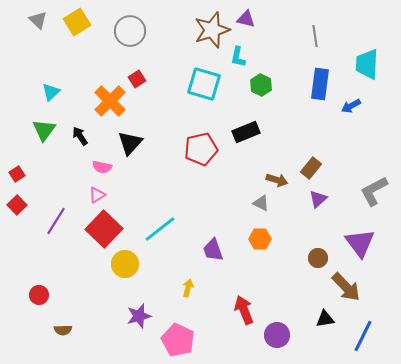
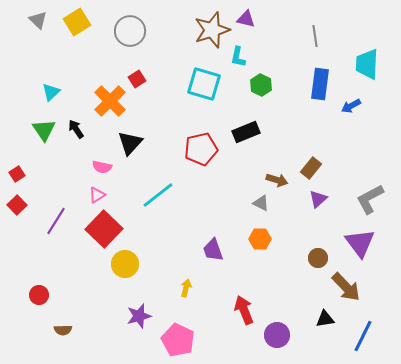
green triangle at (44, 130): rotated 10 degrees counterclockwise
black arrow at (80, 136): moved 4 px left, 7 px up
gray L-shape at (374, 191): moved 4 px left, 8 px down
cyan line at (160, 229): moved 2 px left, 34 px up
yellow arrow at (188, 288): moved 2 px left
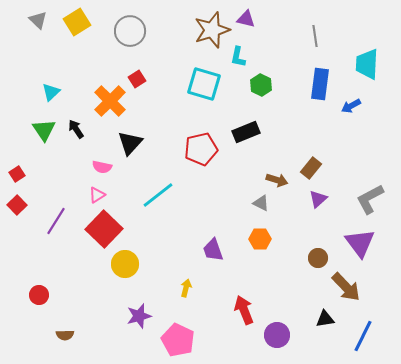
brown semicircle at (63, 330): moved 2 px right, 5 px down
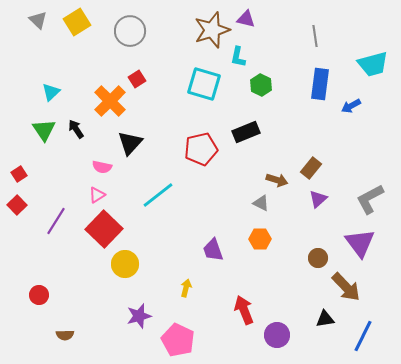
cyan trapezoid at (367, 64): moved 6 px right; rotated 108 degrees counterclockwise
red square at (17, 174): moved 2 px right
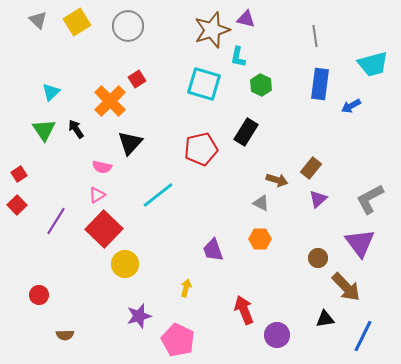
gray circle at (130, 31): moved 2 px left, 5 px up
black rectangle at (246, 132): rotated 36 degrees counterclockwise
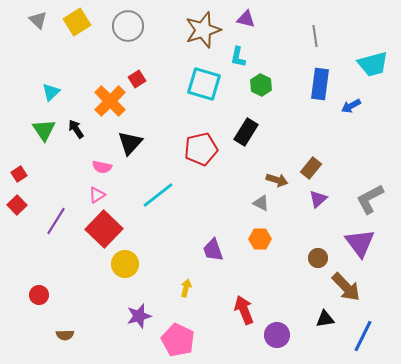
brown star at (212, 30): moved 9 px left
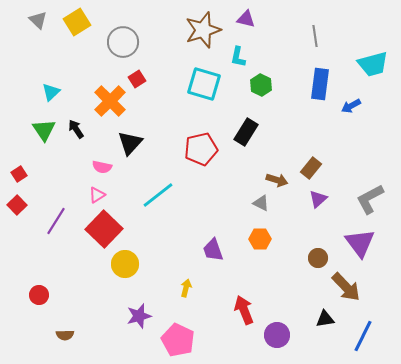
gray circle at (128, 26): moved 5 px left, 16 px down
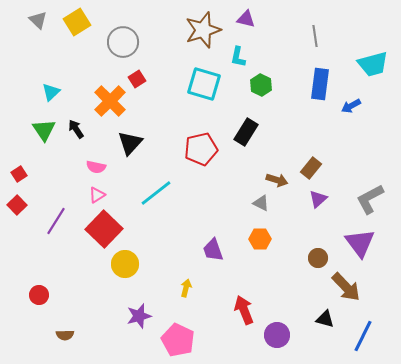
pink semicircle at (102, 167): moved 6 px left
cyan line at (158, 195): moved 2 px left, 2 px up
black triangle at (325, 319): rotated 24 degrees clockwise
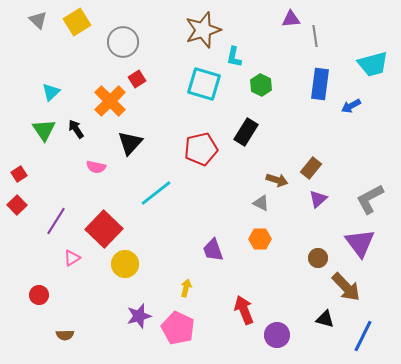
purple triangle at (246, 19): moved 45 px right; rotated 18 degrees counterclockwise
cyan L-shape at (238, 57): moved 4 px left
pink triangle at (97, 195): moved 25 px left, 63 px down
pink pentagon at (178, 340): moved 12 px up
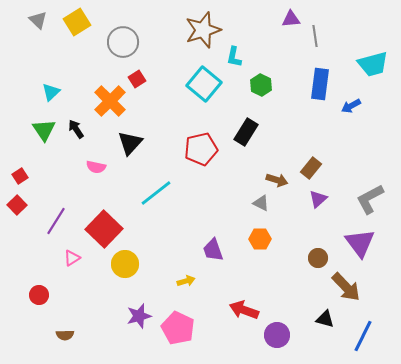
cyan square at (204, 84): rotated 24 degrees clockwise
red square at (19, 174): moved 1 px right, 2 px down
yellow arrow at (186, 288): moved 7 px up; rotated 60 degrees clockwise
red arrow at (244, 310): rotated 48 degrees counterclockwise
